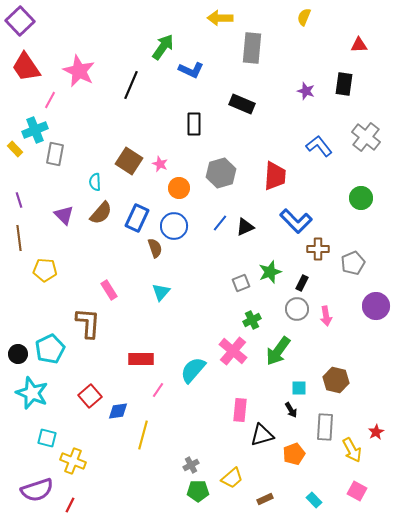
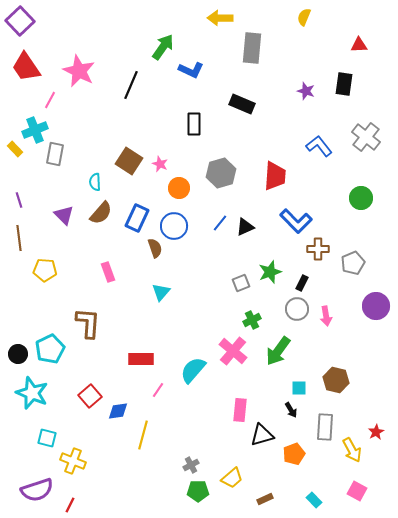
pink rectangle at (109, 290): moved 1 px left, 18 px up; rotated 12 degrees clockwise
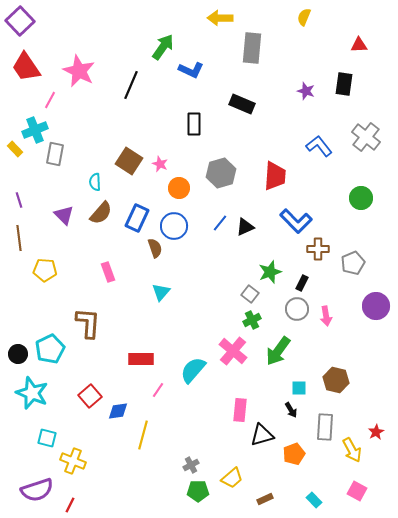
gray square at (241, 283): moved 9 px right, 11 px down; rotated 30 degrees counterclockwise
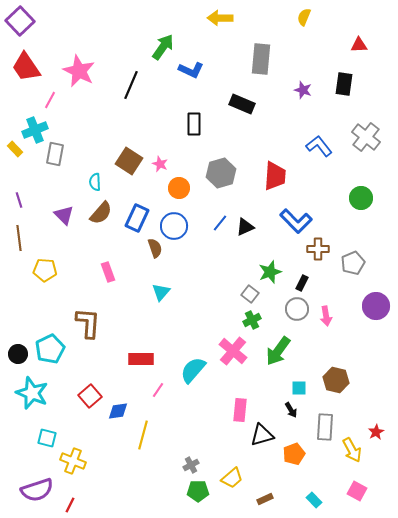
gray rectangle at (252, 48): moved 9 px right, 11 px down
purple star at (306, 91): moved 3 px left, 1 px up
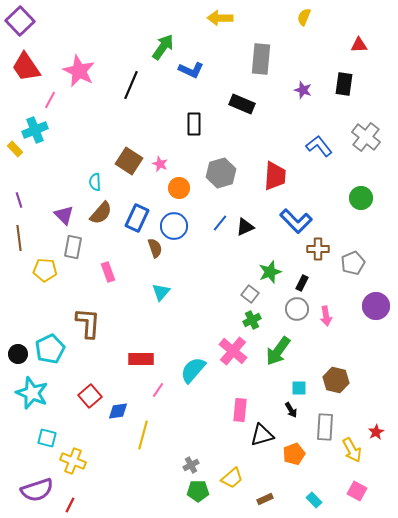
gray rectangle at (55, 154): moved 18 px right, 93 px down
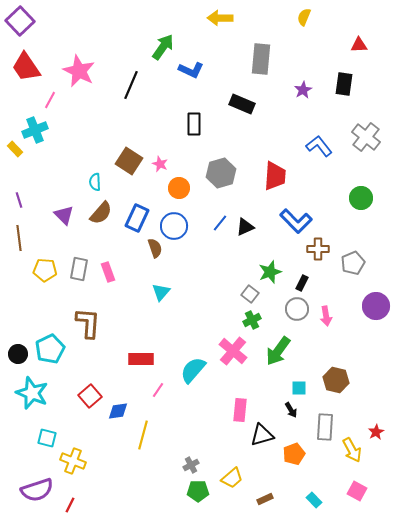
purple star at (303, 90): rotated 24 degrees clockwise
gray rectangle at (73, 247): moved 6 px right, 22 px down
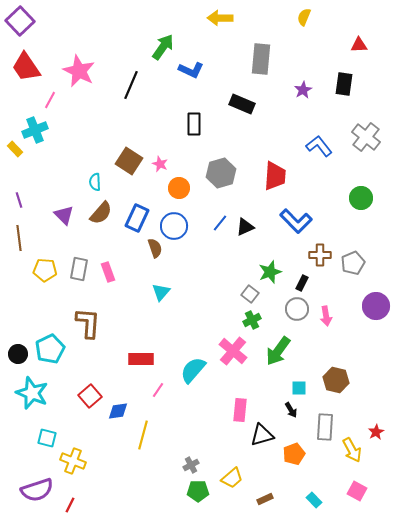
brown cross at (318, 249): moved 2 px right, 6 px down
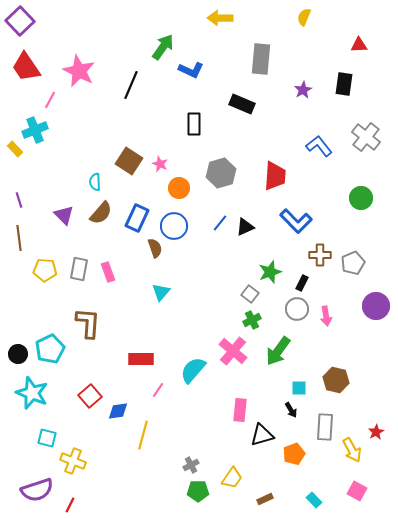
yellow trapezoid at (232, 478): rotated 15 degrees counterclockwise
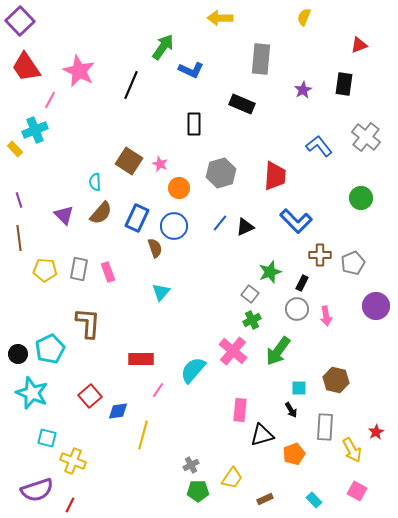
red triangle at (359, 45): rotated 18 degrees counterclockwise
